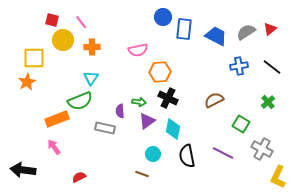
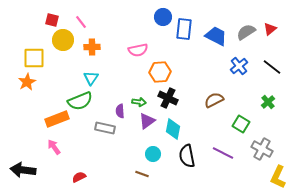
blue cross: rotated 30 degrees counterclockwise
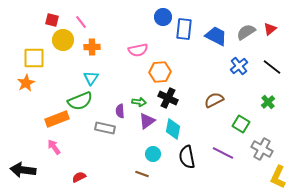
orange star: moved 1 px left, 1 px down
black semicircle: moved 1 px down
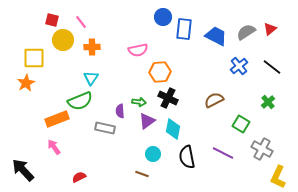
black arrow: rotated 40 degrees clockwise
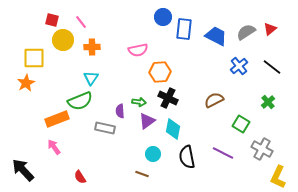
red semicircle: moved 1 px right; rotated 96 degrees counterclockwise
